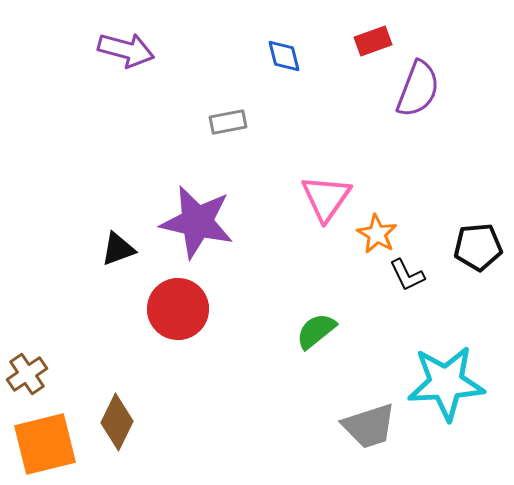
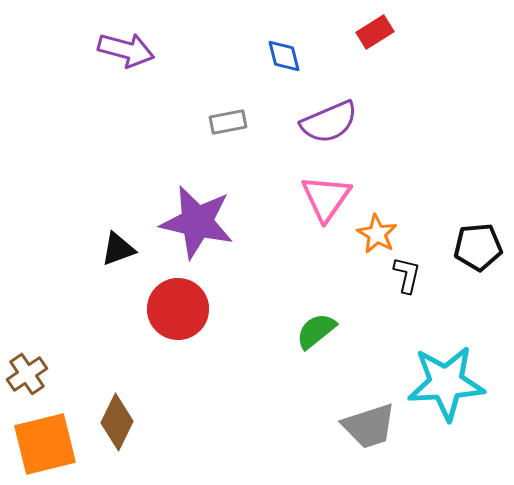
red rectangle: moved 2 px right, 9 px up; rotated 12 degrees counterclockwise
purple semicircle: moved 89 px left, 33 px down; rotated 46 degrees clockwise
black L-shape: rotated 141 degrees counterclockwise
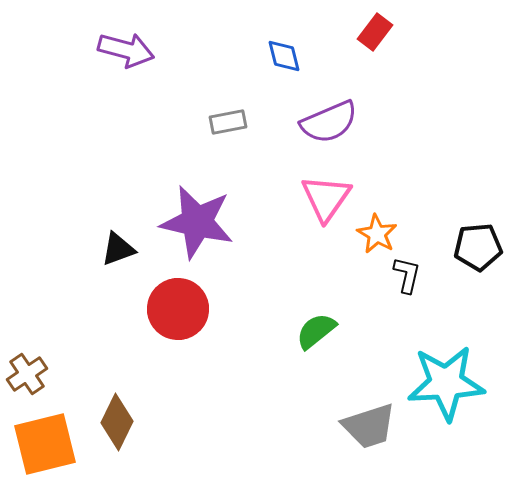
red rectangle: rotated 21 degrees counterclockwise
